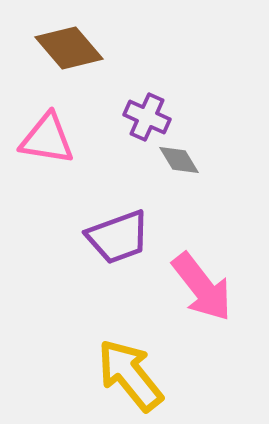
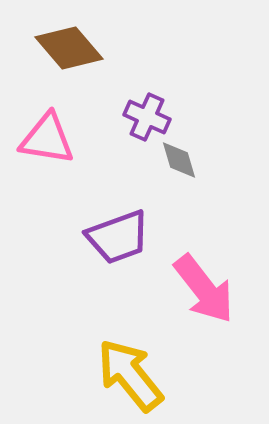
gray diamond: rotated 15 degrees clockwise
pink arrow: moved 2 px right, 2 px down
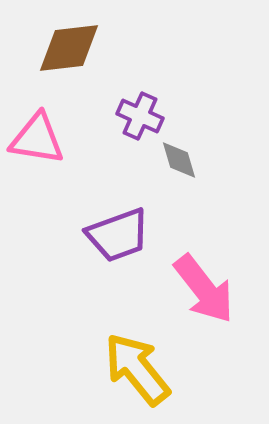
brown diamond: rotated 56 degrees counterclockwise
purple cross: moved 7 px left, 1 px up
pink triangle: moved 10 px left
purple trapezoid: moved 2 px up
yellow arrow: moved 7 px right, 6 px up
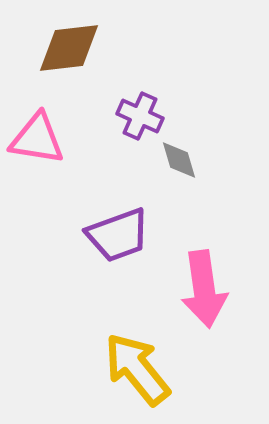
pink arrow: rotated 30 degrees clockwise
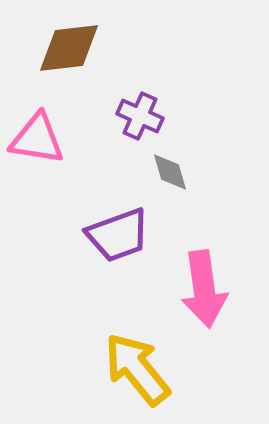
gray diamond: moved 9 px left, 12 px down
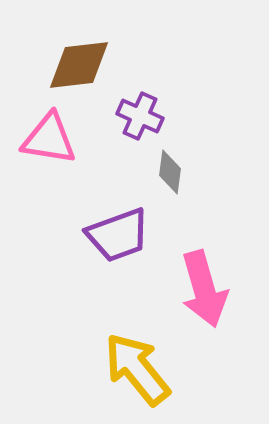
brown diamond: moved 10 px right, 17 px down
pink triangle: moved 12 px right
gray diamond: rotated 24 degrees clockwise
pink arrow: rotated 8 degrees counterclockwise
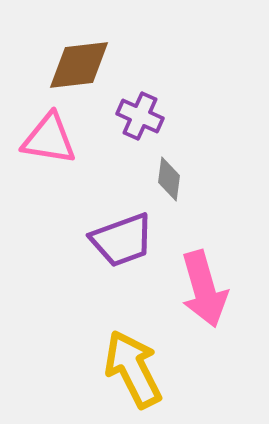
gray diamond: moved 1 px left, 7 px down
purple trapezoid: moved 4 px right, 5 px down
yellow arrow: moved 4 px left; rotated 12 degrees clockwise
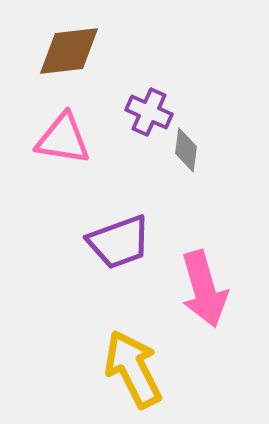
brown diamond: moved 10 px left, 14 px up
purple cross: moved 9 px right, 4 px up
pink triangle: moved 14 px right
gray diamond: moved 17 px right, 29 px up
purple trapezoid: moved 3 px left, 2 px down
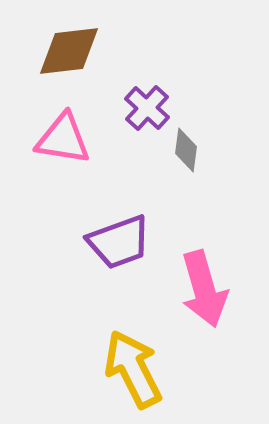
purple cross: moved 2 px left, 4 px up; rotated 18 degrees clockwise
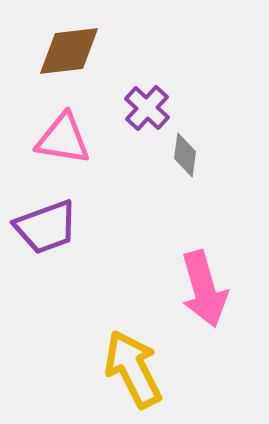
gray diamond: moved 1 px left, 5 px down
purple trapezoid: moved 73 px left, 15 px up
